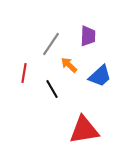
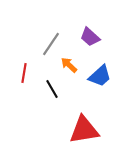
purple trapezoid: moved 2 px right, 1 px down; rotated 130 degrees clockwise
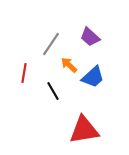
blue trapezoid: moved 7 px left, 1 px down
black line: moved 1 px right, 2 px down
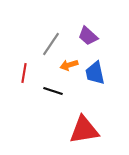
purple trapezoid: moved 2 px left, 1 px up
orange arrow: rotated 60 degrees counterclockwise
blue trapezoid: moved 2 px right, 4 px up; rotated 120 degrees clockwise
black line: rotated 42 degrees counterclockwise
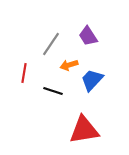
purple trapezoid: rotated 15 degrees clockwise
blue trapezoid: moved 3 px left, 7 px down; rotated 55 degrees clockwise
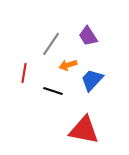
orange arrow: moved 1 px left
red triangle: rotated 20 degrees clockwise
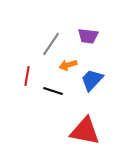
purple trapezoid: rotated 50 degrees counterclockwise
red line: moved 3 px right, 3 px down
red triangle: moved 1 px right, 1 px down
